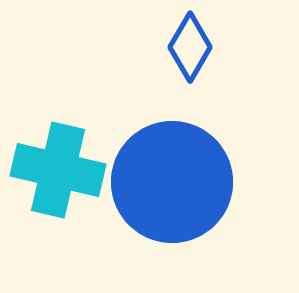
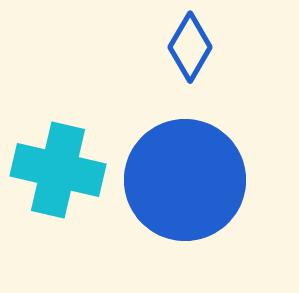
blue circle: moved 13 px right, 2 px up
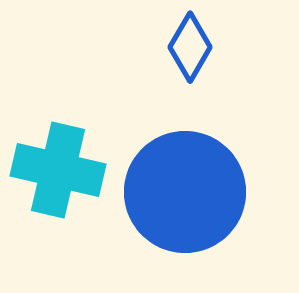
blue circle: moved 12 px down
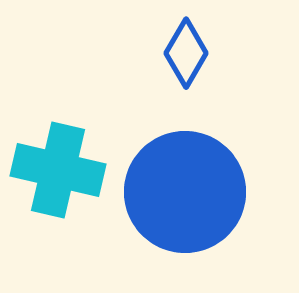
blue diamond: moved 4 px left, 6 px down
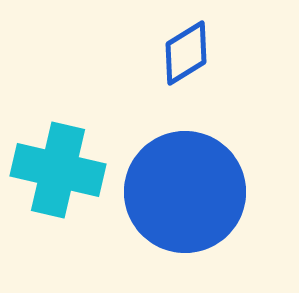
blue diamond: rotated 28 degrees clockwise
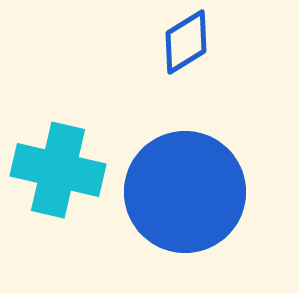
blue diamond: moved 11 px up
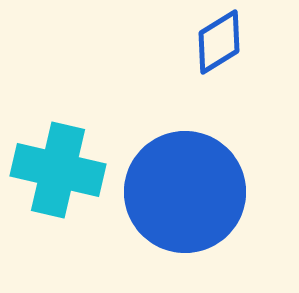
blue diamond: moved 33 px right
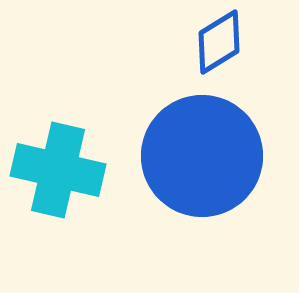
blue circle: moved 17 px right, 36 px up
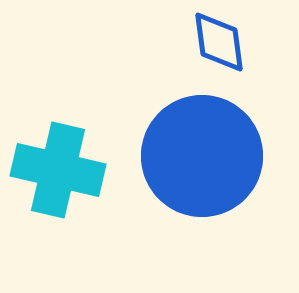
blue diamond: rotated 66 degrees counterclockwise
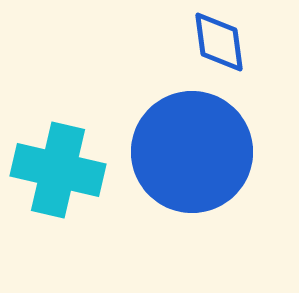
blue circle: moved 10 px left, 4 px up
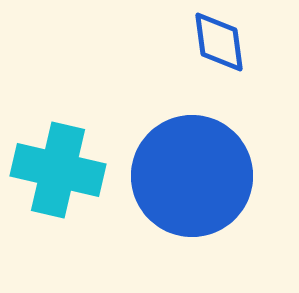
blue circle: moved 24 px down
